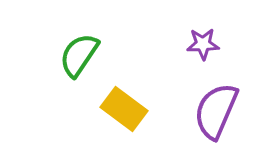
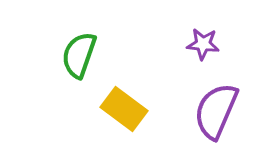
purple star: rotated 8 degrees clockwise
green semicircle: rotated 15 degrees counterclockwise
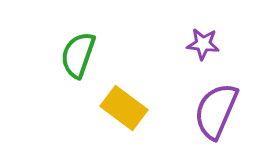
green semicircle: moved 1 px left
yellow rectangle: moved 1 px up
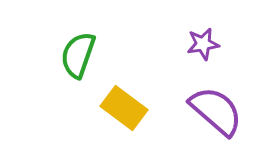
purple star: rotated 16 degrees counterclockwise
purple semicircle: rotated 108 degrees clockwise
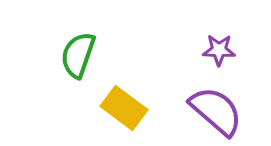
purple star: moved 16 px right, 6 px down; rotated 12 degrees clockwise
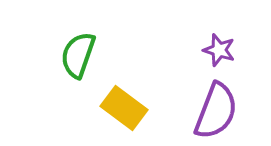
purple star: rotated 16 degrees clockwise
purple semicircle: rotated 70 degrees clockwise
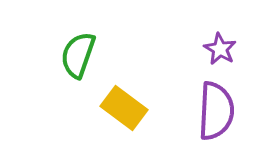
purple star: moved 1 px right, 1 px up; rotated 12 degrees clockwise
purple semicircle: rotated 18 degrees counterclockwise
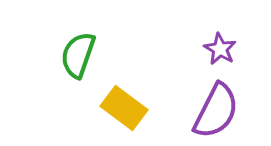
purple semicircle: rotated 24 degrees clockwise
